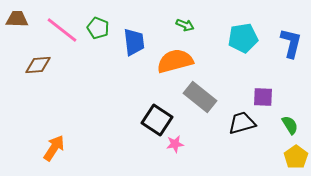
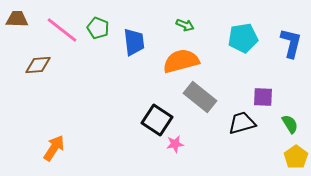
orange semicircle: moved 6 px right
green semicircle: moved 1 px up
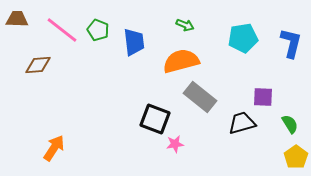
green pentagon: moved 2 px down
black square: moved 2 px left, 1 px up; rotated 12 degrees counterclockwise
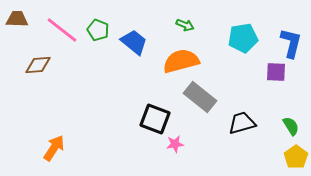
blue trapezoid: rotated 44 degrees counterclockwise
purple square: moved 13 px right, 25 px up
green semicircle: moved 1 px right, 2 px down
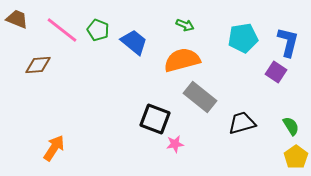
brown trapezoid: rotated 20 degrees clockwise
blue L-shape: moved 3 px left, 1 px up
orange semicircle: moved 1 px right, 1 px up
purple square: rotated 30 degrees clockwise
